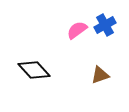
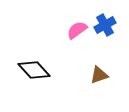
brown triangle: moved 1 px left
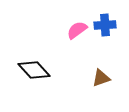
blue cross: rotated 25 degrees clockwise
brown triangle: moved 2 px right, 3 px down
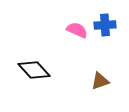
pink semicircle: rotated 60 degrees clockwise
brown triangle: moved 1 px left, 3 px down
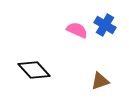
blue cross: rotated 35 degrees clockwise
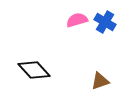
blue cross: moved 3 px up
pink semicircle: moved 10 px up; rotated 40 degrees counterclockwise
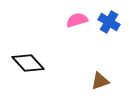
blue cross: moved 4 px right
black diamond: moved 6 px left, 7 px up
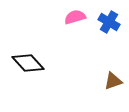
pink semicircle: moved 2 px left, 3 px up
brown triangle: moved 13 px right
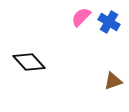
pink semicircle: moved 6 px right; rotated 30 degrees counterclockwise
black diamond: moved 1 px right, 1 px up
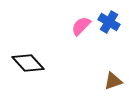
pink semicircle: moved 9 px down
black diamond: moved 1 px left, 1 px down
